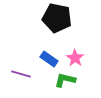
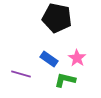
pink star: moved 2 px right
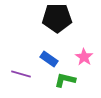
black pentagon: rotated 12 degrees counterclockwise
pink star: moved 7 px right, 1 px up
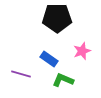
pink star: moved 2 px left, 6 px up; rotated 18 degrees clockwise
green L-shape: moved 2 px left; rotated 10 degrees clockwise
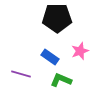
pink star: moved 2 px left
blue rectangle: moved 1 px right, 2 px up
green L-shape: moved 2 px left
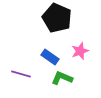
black pentagon: rotated 24 degrees clockwise
green L-shape: moved 1 px right, 2 px up
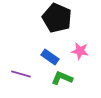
pink star: rotated 30 degrees clockwise
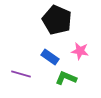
black pentagon: moved 2 px down
green L-shape: moved 4 px right
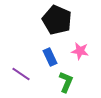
blue rectangle: rotated 30 degrees clockwise
purple line: rotated 18 degrees clockwise
green L-shape: moved 4 px down; rotated 90 degrees clockwise
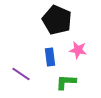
pink star: moved 2 px left, 1 px up
blue rectangle: rotated 18 degrees clockwise
green L-shape: rotated 110 degrees counterclockwise
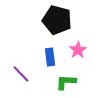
black pentagon: rotated 8 degrees counterclockwise
pink star: rotated 30 degrees clockwise
purple line: rotated 12 degrees clockwise
